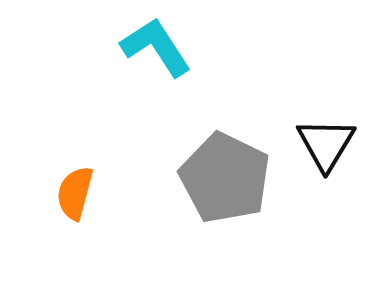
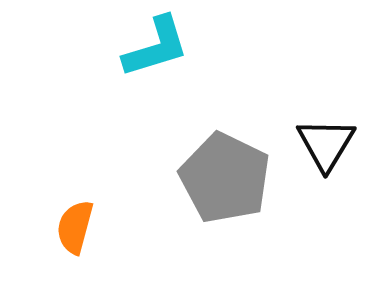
cyan L-shape: rotated 106 degrees clockwise
orange semicircle: moved 34 px down
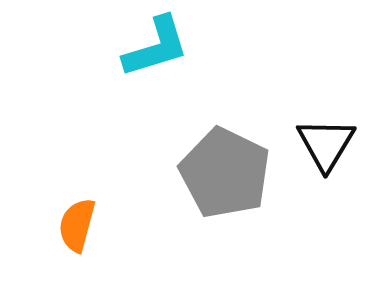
gray pentagon: moved 5 px up
orange semicircle: moved 2 px right, 2 px up
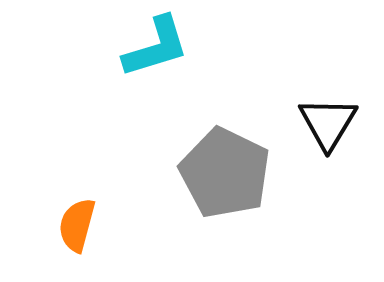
black triangle: moved 2 px right, 21 px up
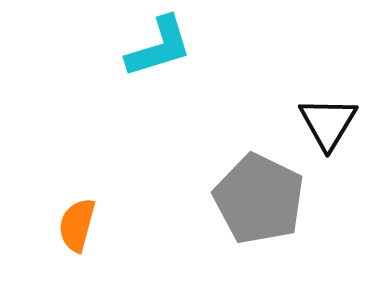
cyan L-shape: moved 3 px right
gray pentagon: moved 34 px right, 26 px down
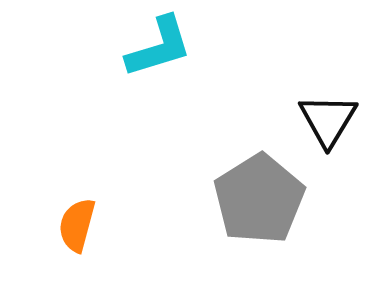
black triangle: moved 3 px up
gray pentagon: rotated 14 degrees clockwise
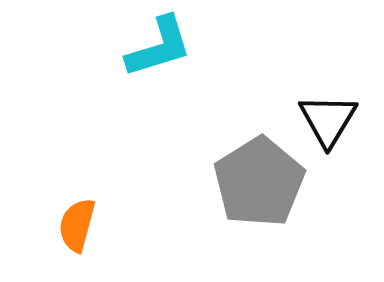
gray pentagon: moved 17 px up
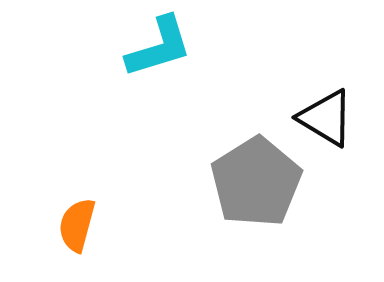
black triangle: moved 2 px left, 2 px up; rotated 30 degrees counterclockwise
gray pentagon: moved 3 px left
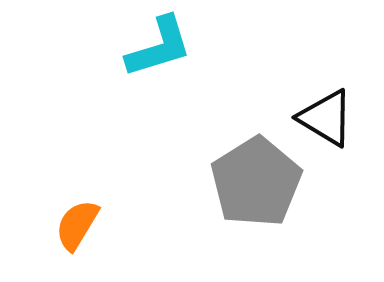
orange semicircle: rotated 16 degrees clockwise
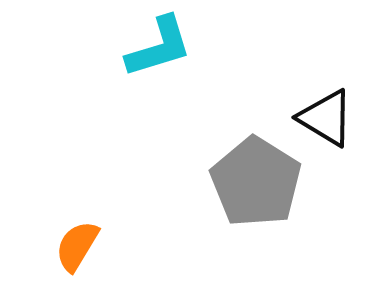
gray pentagon: rotated 8 degrees counterclockwise
orange semicircle: moved 21 px down
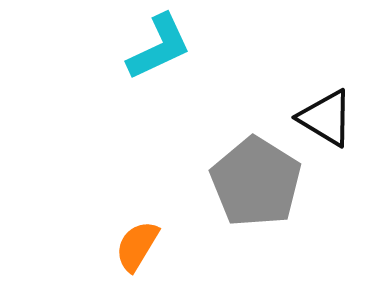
cyan L-shape: rotated 8 degrees counterclockwise
orange semicircle: moved 60 px right
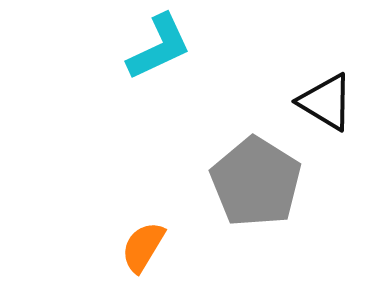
black triangle: moved 16 px up
orange semicircle: moved 6 px right, 1 px down
